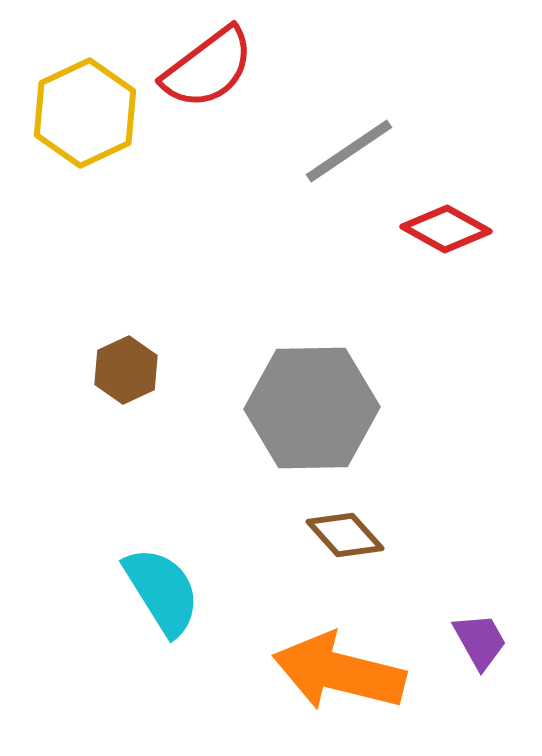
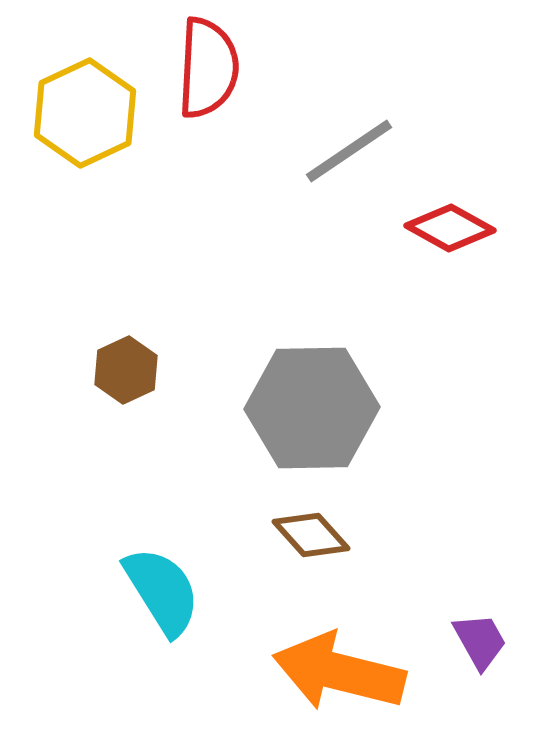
red semicircle: rotated 50 degrees counterclockwise
red diamond: moved 4 px right, 1 px up
brown diamond: moved 34 px left
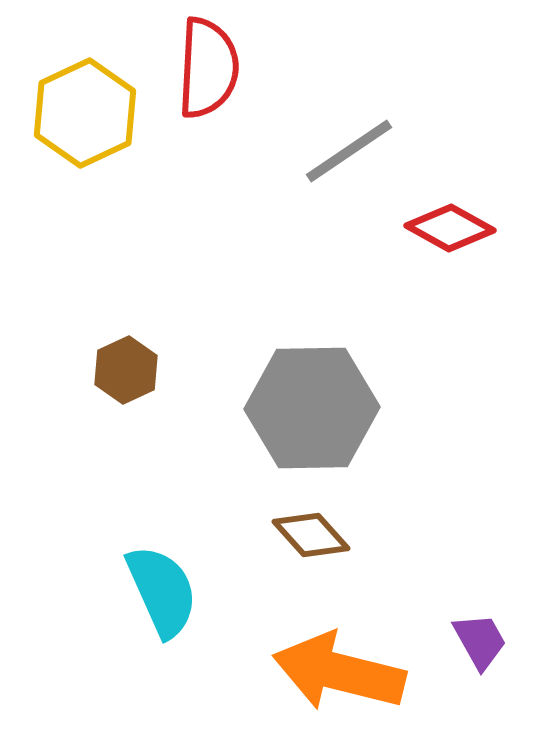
cyan semicircle: rotated 8 degrees clockwise
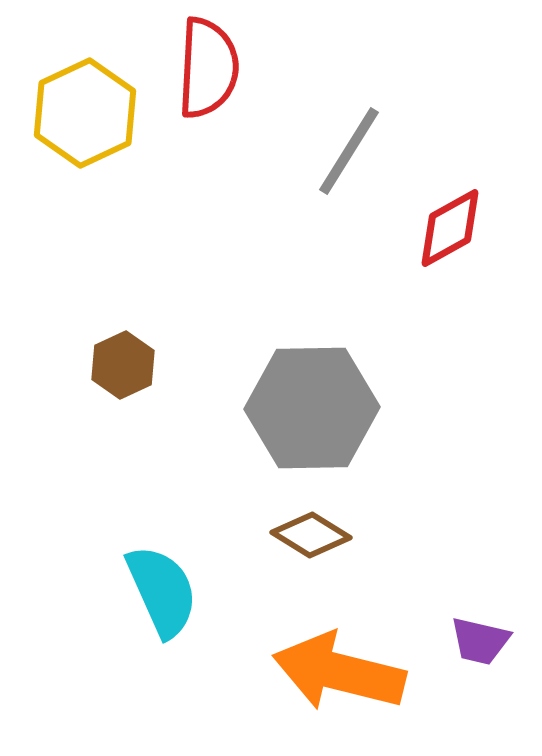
gray line: rotated 24 degrees counterclockwise
red diamond: rotated 58 degrees counterclockwise
brown hexagon: moved 3 px left, 5 px up
brown diamond: rotated 16 degrees counterclockwise
purple trapezoid: rotated 132 degrees clockwise
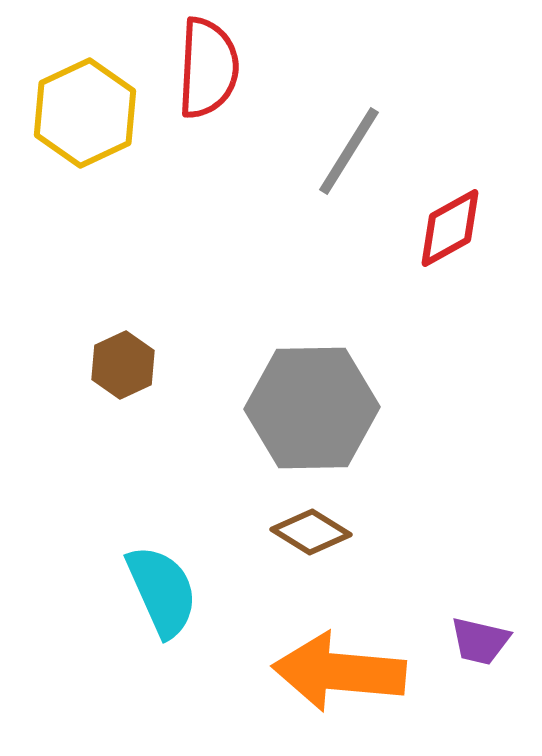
brown diamond: moved 3 px up
orange arrow: rotated 9 degrees counterclockwise
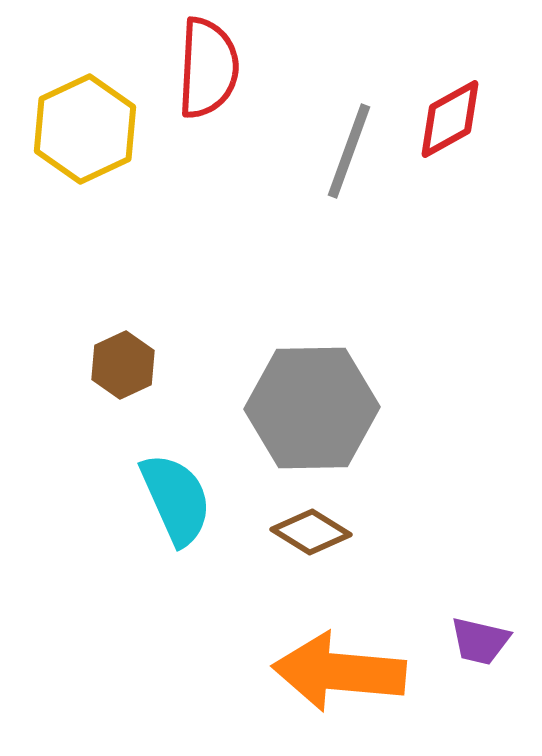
yellow hexagon: moved 16 px down
gray line: rotated 12 degrees counterclockwise
red diamond: moved 109 px up
cyan semicircle: moved 14 px right, 92 px up
